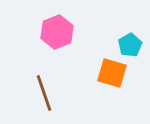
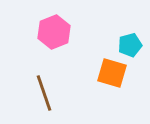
pink hexagon: moved 3 px left
cyan pentagon: rotated 15 degrees clockwise
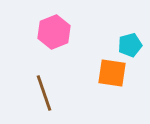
orange square: rotated 8 degrees counterclockwise
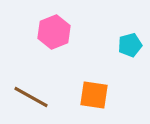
orange square: moved 18 px left, 22 px down
brown line: moved 13 px left, 4 px down; rotated 42 degrees counterclockwise
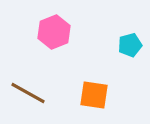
brown line: moved 3 px left, 4 px up
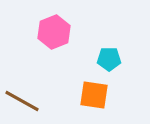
cyan pentagon: moved 21 px left, 14 px down; rotated 15 degrees clockwise
brown line: moved 6 px left, 8 px down
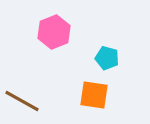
cyan pentagon: moved 2 px left, 1 px up; rotated 15 degrees clockwise
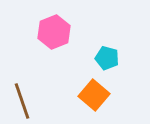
orange square: rotated 32 degrees clockwise
brown line: rotated 42 degrees clockwise
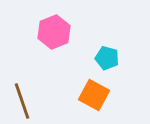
orange square: rotated 12 degrees counterclockwise
